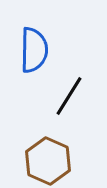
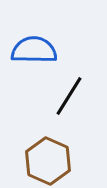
blue semicircle: rotated 90 degrees counterclockwise
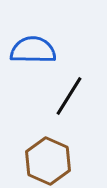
blue semicircle: moved 1 px left
